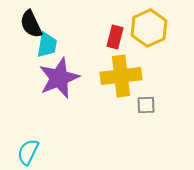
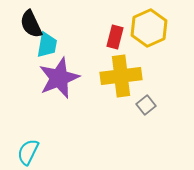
gray square: rotated 36 degrees counterclockwise
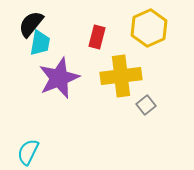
black semicircle: rotated 64 degrees clockwise
red rectangle: moved 18 px left
cyan trapezoid: moved 7 px left, 2 px up
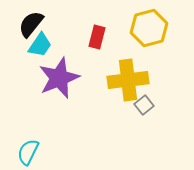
yellow hexagon: rotated 9 degrees clockwise
cyan trapezoid: moved 2 px down; rotated 24 degrees clockwise
yellow cross: moved 7 px right, 4 px down
gray square: moved 2 px left
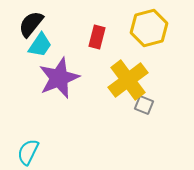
yellow cross: rotated 30 degrees counterclockwise
gray square: rotated 30 degrees counterclockwise
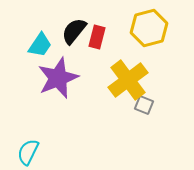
black semicircle: moved 43 px right, 7 px down
purple star: moved 1 px left
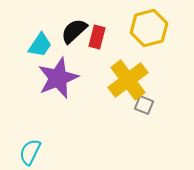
black semicircle: rotated 8 degrees clockwise
cyan semicircle: moved 2 px right
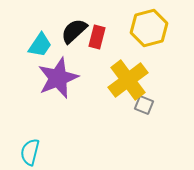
cyan semicircle: rotated 12 degrees counterclockwise
